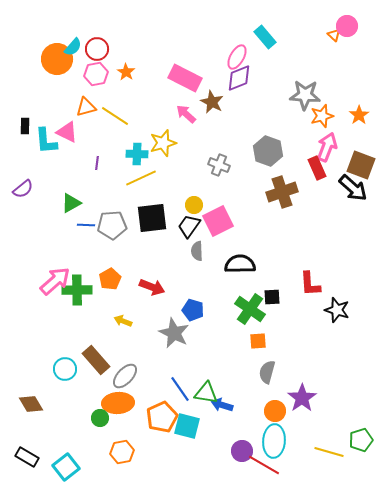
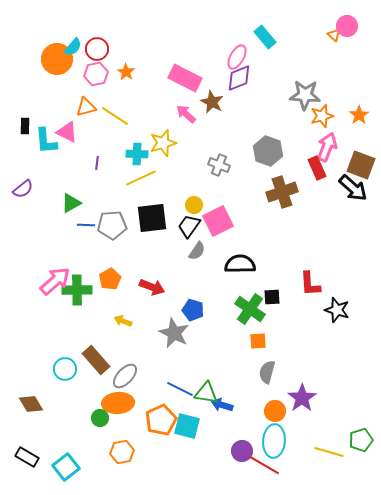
gray semicircle at (197, 251): rotated 144 degrees counterclockwise
blue line at (180, 389): rotated 28 degrees counterclockwise
orange pentagon at (162, 417): moved 1 px left, 3 px down
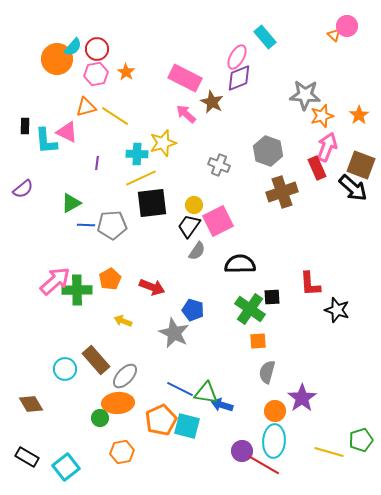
black square at (152, 218): moved 15 px up
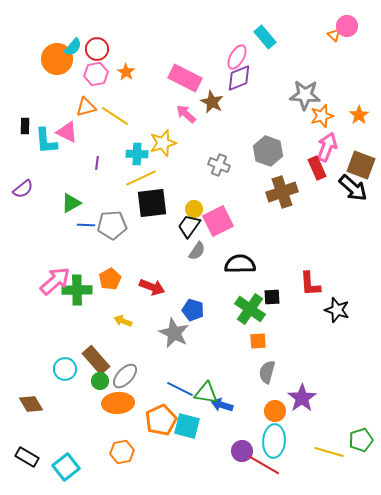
yellow circle at (194, 205): moved 4 px down
green circle at (100, 418): moved 37 px up
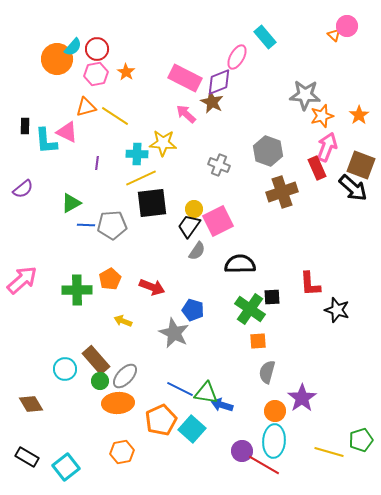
purple diamond at (239, 78): moved 20 px left, 4 px down
yellow star at (163, 143): rotated 20 degrees clockwise
pink arrow at (55, 281): moved 33 px left, 1 px up
cyan square at (187, 426): moved 5 px right, 3 px down; rotated 28 degrees clockwise
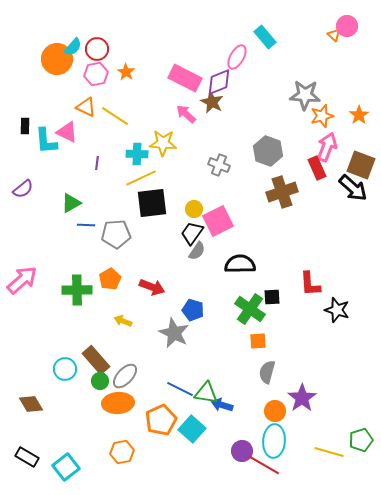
orange triangle at (86, 107): rotated 40 degrees clockwise
gray pentagon at (112, 225): moved 4 px right, 9 px down
black trapezoid at (189, 226): moved 3 px right, 7 px down
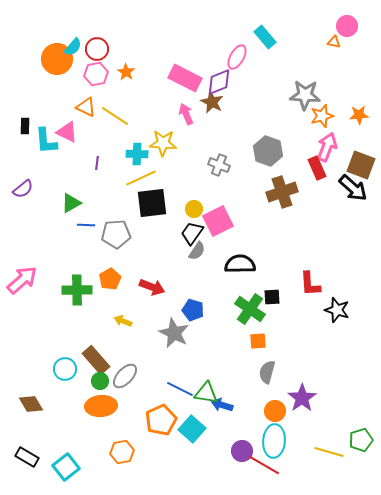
orange triangle at (334, 35): moved 7 px down; rotated 32 degrees counterclockwise
pink arrow at (186, 114): rotated 25 degrees clockwise
orange star at (359, 115): rotated 30 degrees clockwise
orange ellipse at (118, 403): moved 17 px left, 3 px down
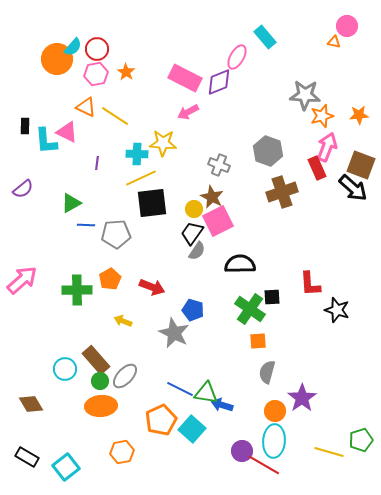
brown star at (212, 102): moved 95 px down
pink arrow at (186, 114): moved 2 px right, 2 px up; rotated 95 degrees counterclockwise
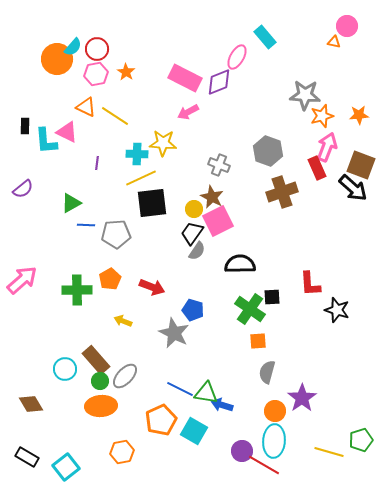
cyan square at (192, 429): moved 2 px right, 2 px down; rotated 12 degrees counterclockwise
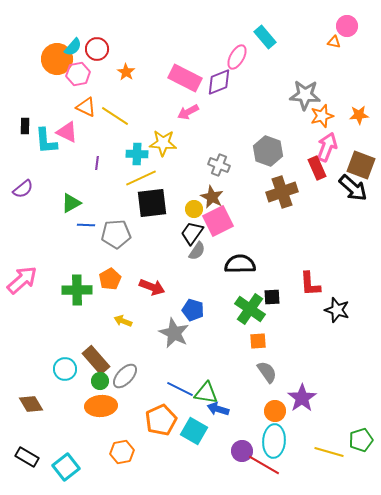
pink hexagon at (96, 74): moved 18 px left
gray semicircle at (267, 372): rotated 130 degrees clockwise
blue arrow at (222, 405): moved 4 px left, 4 px down
